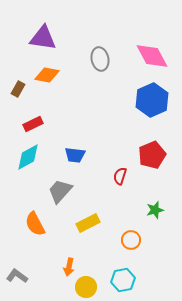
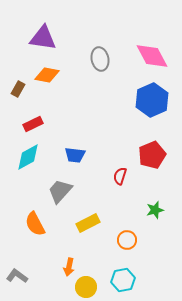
orange circle: moved 4 px left
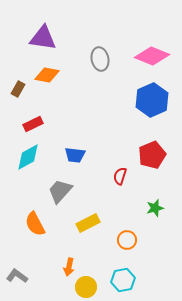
pink diamond: rotated 40 degrees counterclockwise
green star: moved 2 px up
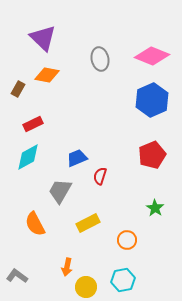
purple triangle: rotated 36 degrees clockwise
blue trapezoid: moved 2 px right, 3 px down; rotated 150 degrees clockwise
red semicircle: moved 20 px left
gray trapezoid: rotated 12 degrees counterclockwise
green star: rotated 24 degrees counterclockwise
orange arrow: moved 2 px left
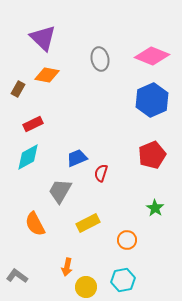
red semicircle: moved 1 px right, 3 px up
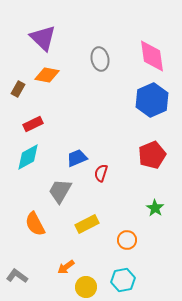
pink diamond: rotated 60 degrees clockwise
yellow rectangle: moved 1 px left, 1 px down
orange arrow: moved 1 px left; rotated 42 degrees clockwise
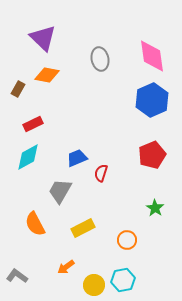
yellow rectangle: moved 4 px left, 4 px down
yellow circle: moved 8 px right, 2 px up
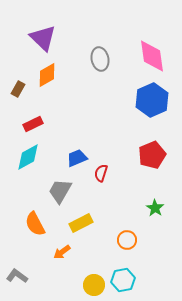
orange diamond: rotated 40 degrees counterclockwise
yellow rectangle: moved 2 px left, 5 px up
orange arrow: moved 4 px left, 15 px up
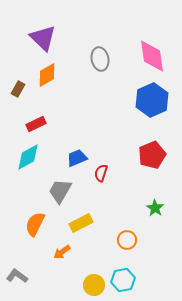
red rectangle: moved 3 px right
orange semicircle: rotated 55 degrees clockwise
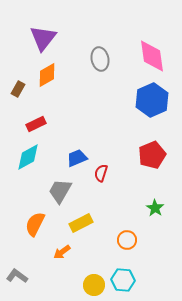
purple triangle: rotated 24 degrees clockwise
cyan hexagon: rotated 15 degrees clockwise
